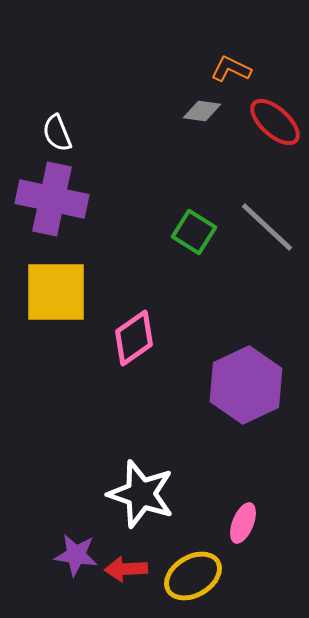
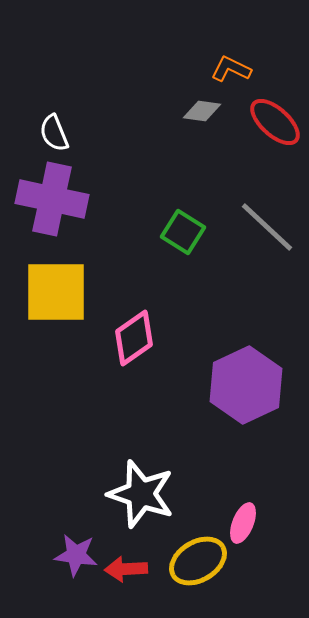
white semicircle: moved 3 px left
green square: moved 11 px left
yellow ellipse: moved 5 px right, 15 px up
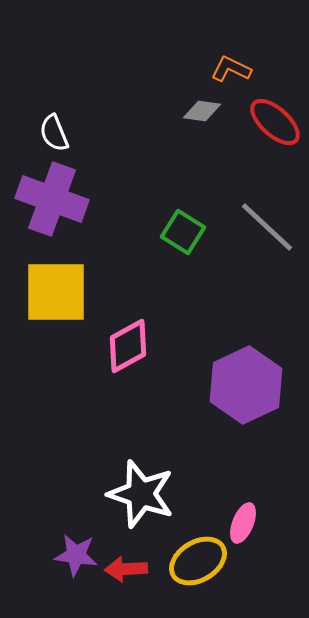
purple cross: rotated 8 degrees clockwise
pink diamond: moved 6 px left, 8 px down; rotated 6 degrees clockwise
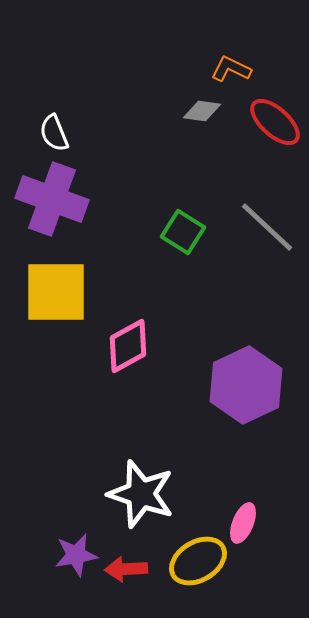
purple star: rotated 18 degrees counterclockwise
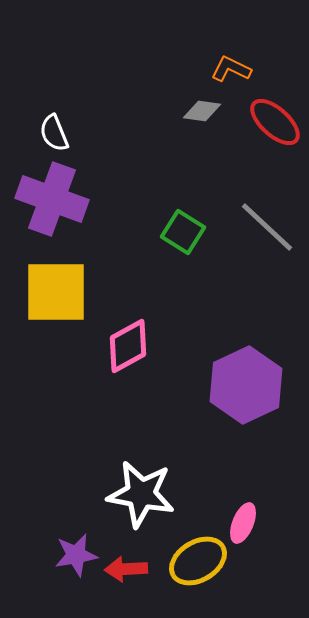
white star: rotated 8 degrees counterclockwise
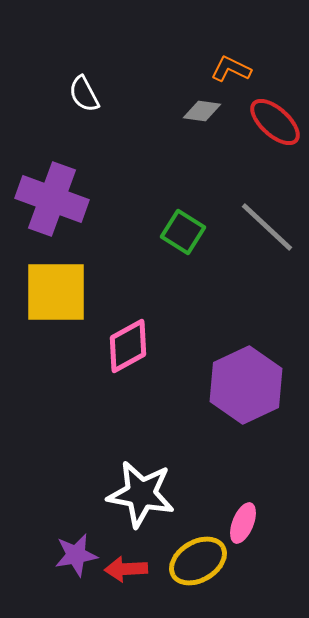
white semicircle: moved 30 px right, 39 px up; rotated 6 degrees counterclockwise
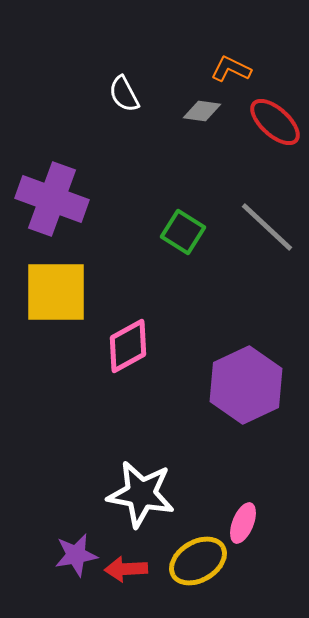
white semicircle: moved 40 px right
